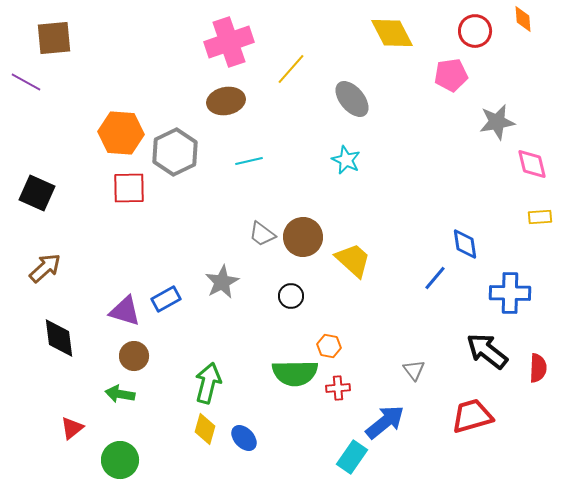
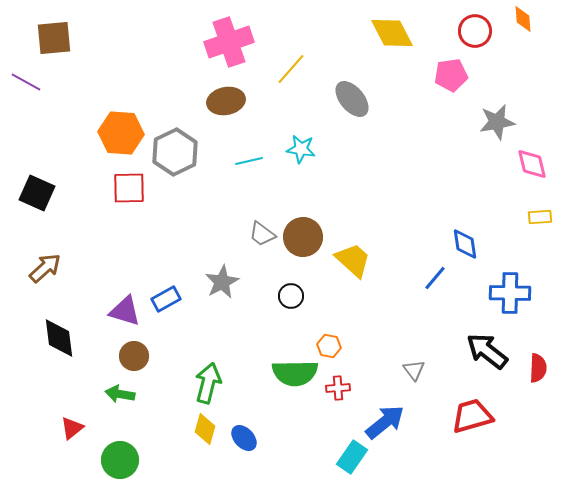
cyan star at (346, 160): moved 45 px left, 11 px up; rotated 16 degrees counterclockwise
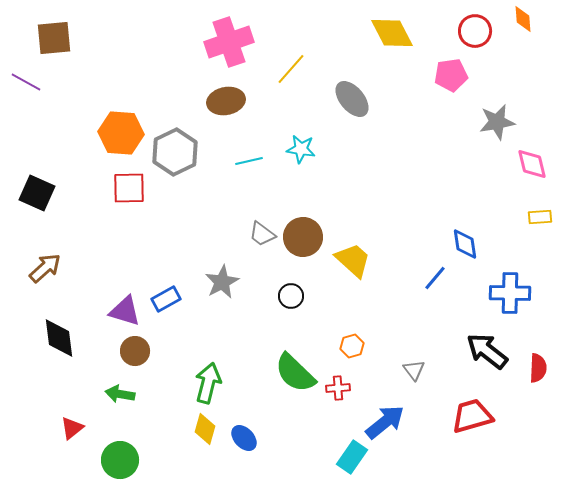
orange hexagon at (329, 346): moved 23 px right; rotated 25 degrees counterclockwise
brown circle at (134, 356): moved 1 px right, 5 px up
green semicircle at (295, 373): rotated 45 degrees clockwise
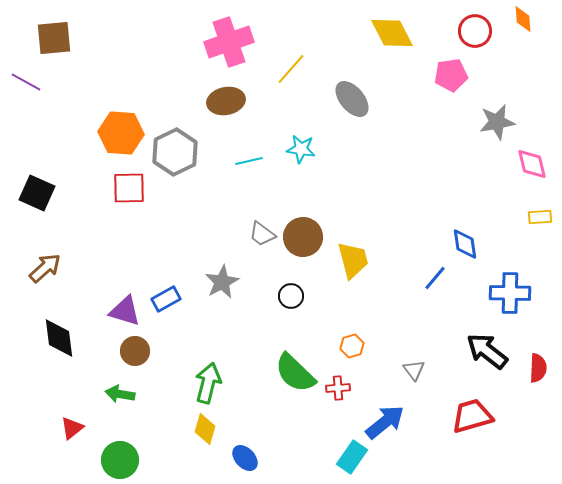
yellow trapezoid at (353, 260): rotated 33 degrees clockwise
blue ellipse at (244, 438): moved 1 px right, 20 px down
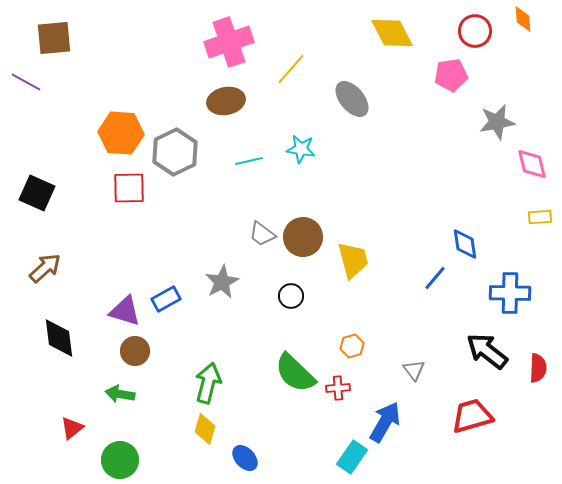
blue arrow at (385, 422): rotated 21 degrees counterclockwise
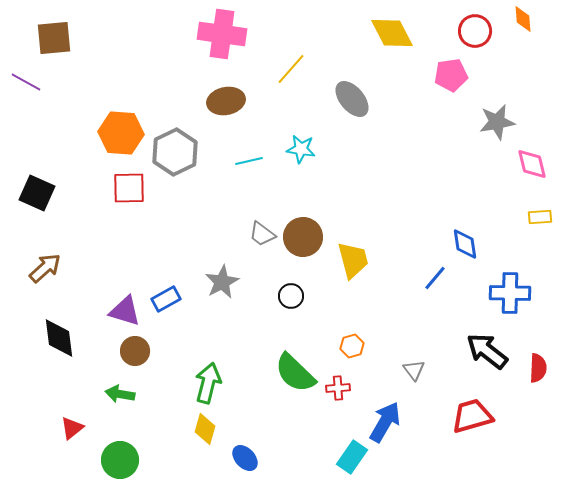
pink cross at (229, 42): moved 7 px left, 8 px up; rotated 27 degrees clockwise
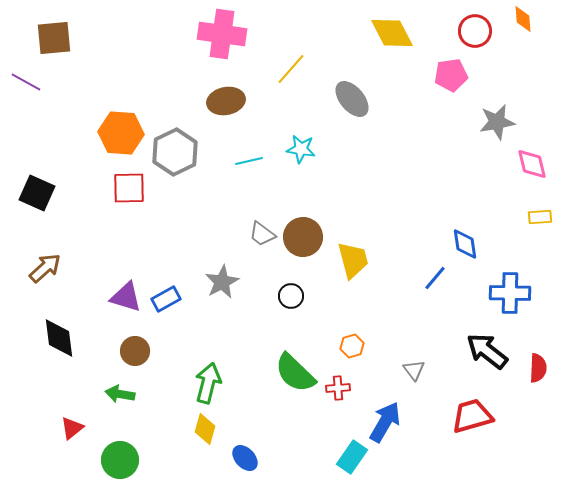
purple triangle at (125, 311): moved 1 px right, 14 px up
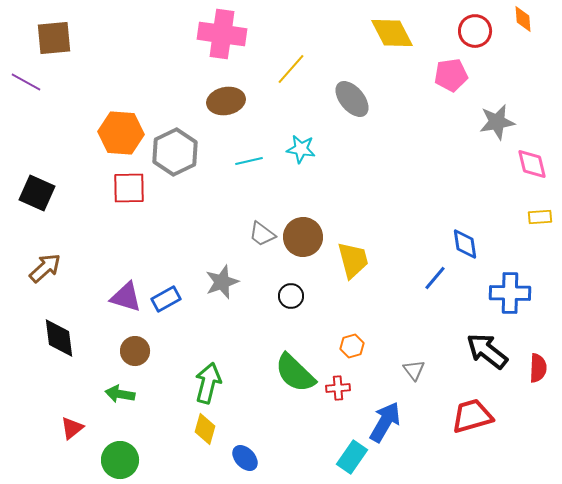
gray star at (222, 282): rotated 8 degrees clockwise
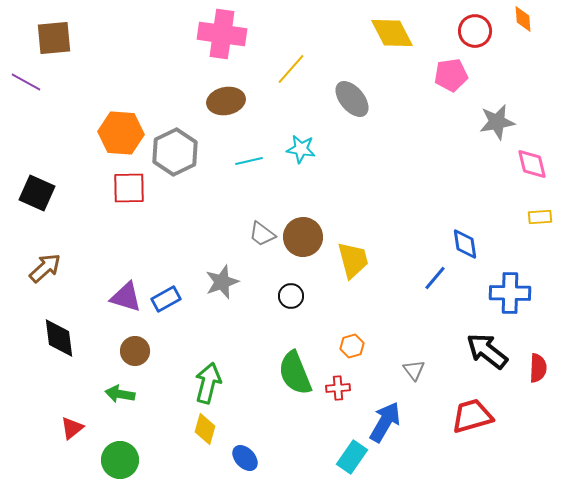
green semicircle at (295, 373): rotated 24 degrees clockwise
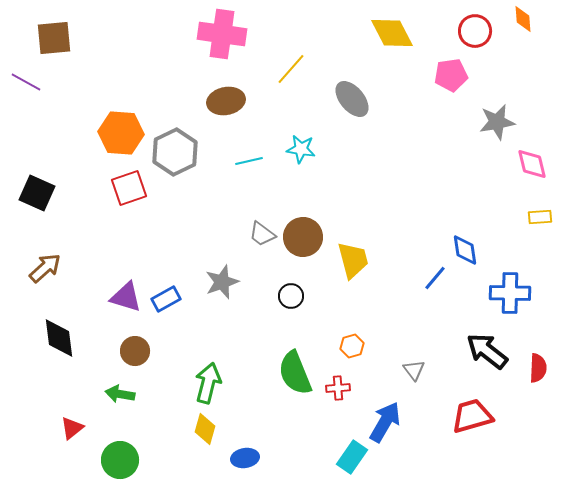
red square at (129, 188): rotated 18 degrees counterclockwise
blue diamond at (465, 244): moved 6 px down
blue ellipse at (245, 458): rotated 56 degrees counterclockwise
